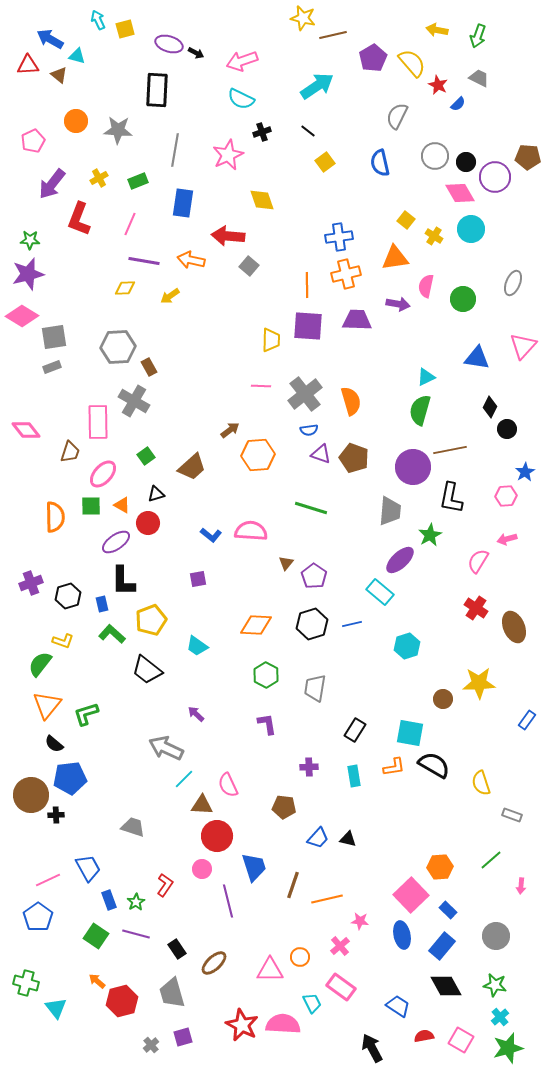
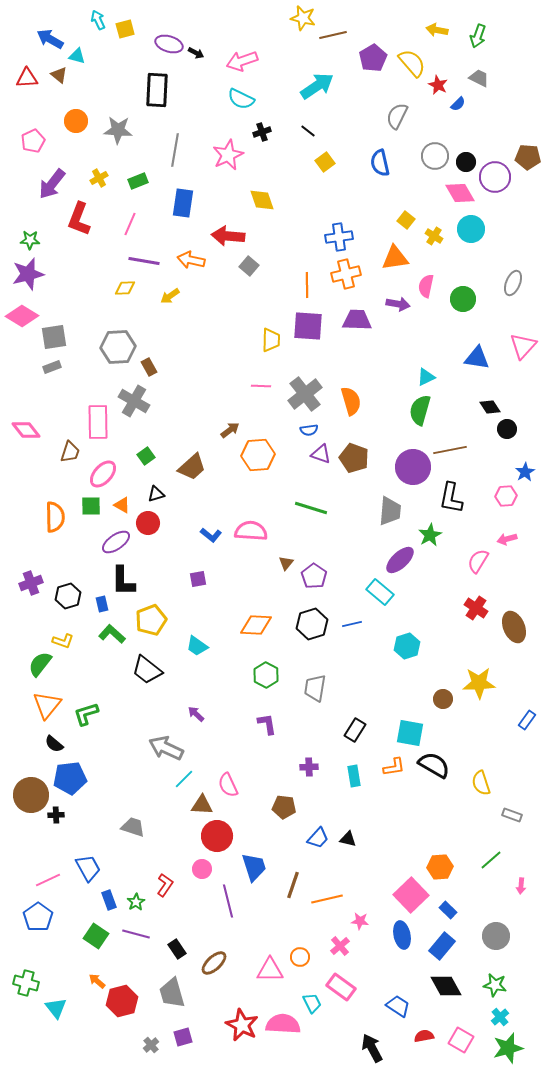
red triangle at (28, 65): moved 1 px left, 13 px down
black diamond at (490, 407): rotated 60 degrees counterclockwise
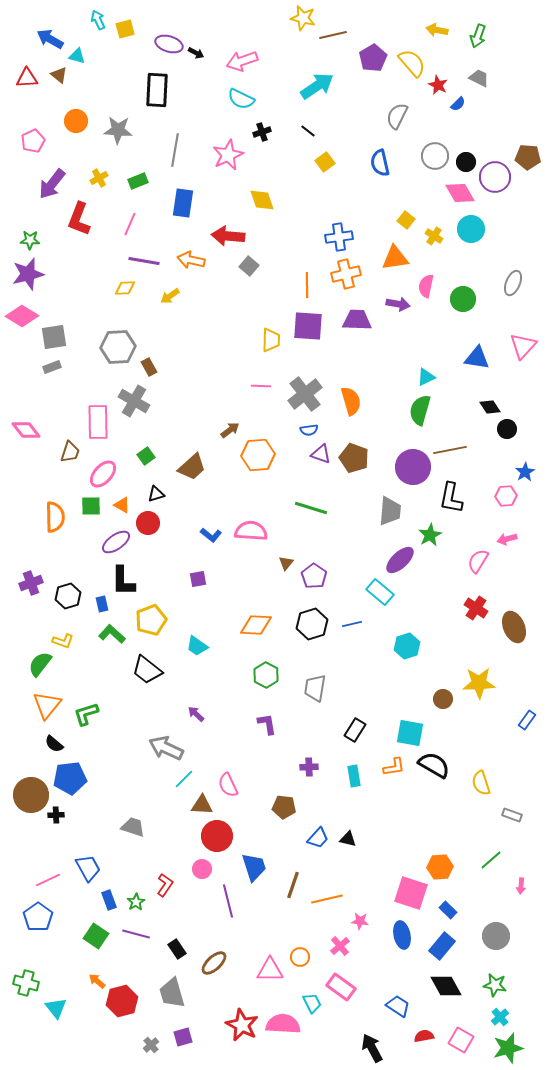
pink square at (411, 895): moved 2 px up; rotated 28 degrees counterclockwise
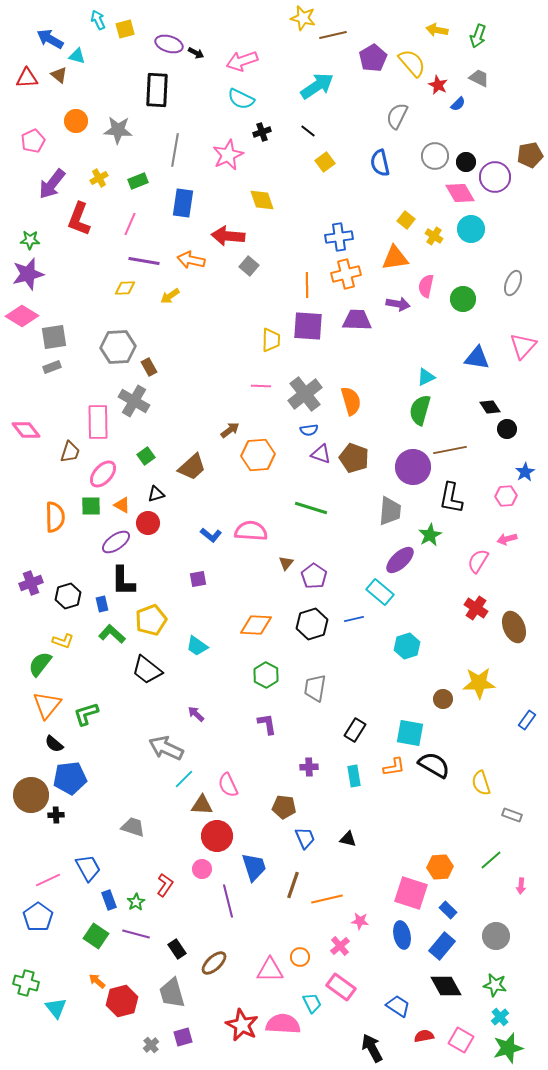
brown pentagon at (528, 157): moved 2 px right, 2 px up; rotated 15 degrees counterclockwise
blue line at (352, 624): moved 2 px right, 5 px up
blue trapezoid at (318, 838): moved 13 px left; rotated 65 degrees counterclockwise
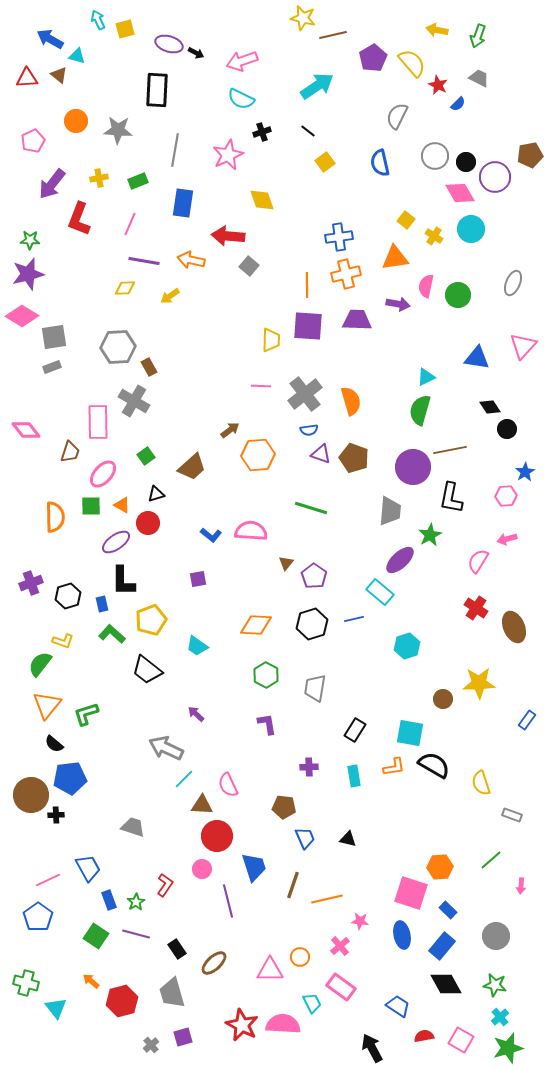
yellow cross at (99, 178): rotated 18 degrees clockwise
green circle at (463, 299): moved 5 px left, 4 px up
orange arrow at (97, 981): moved 6 px left
black diamond at (446, 986): moved 2 px up
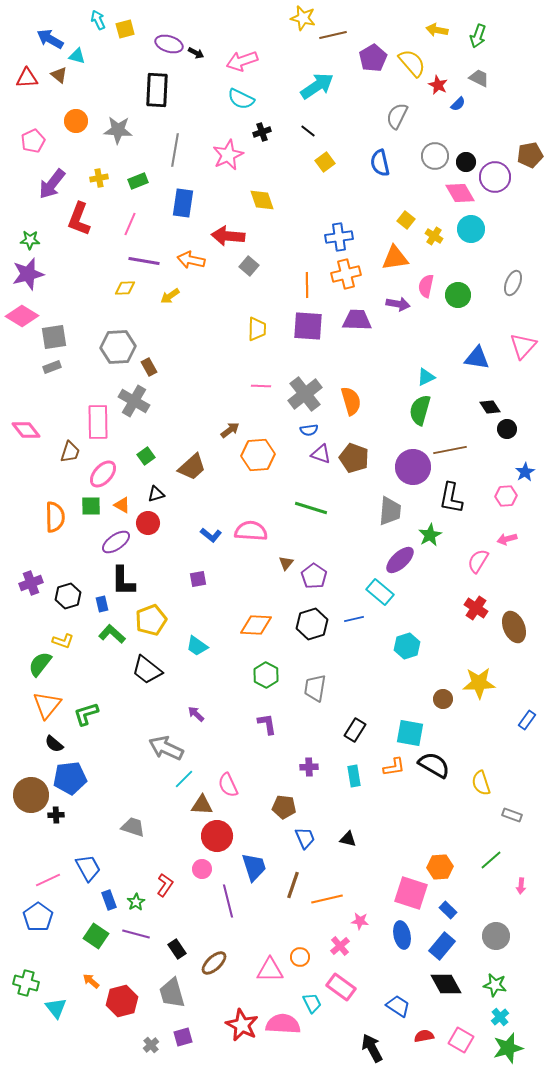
yellow trapezoid at (271, 340): moved 14 px left, 11 px up
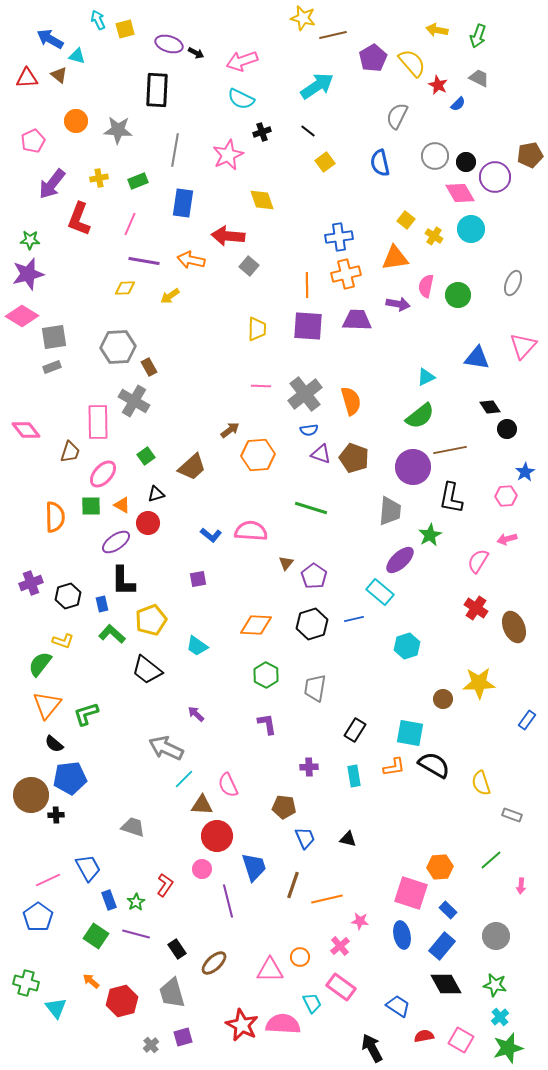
green semicircle at (420, 410): moved 6 px down; rotated 144 degrees counterclockwise
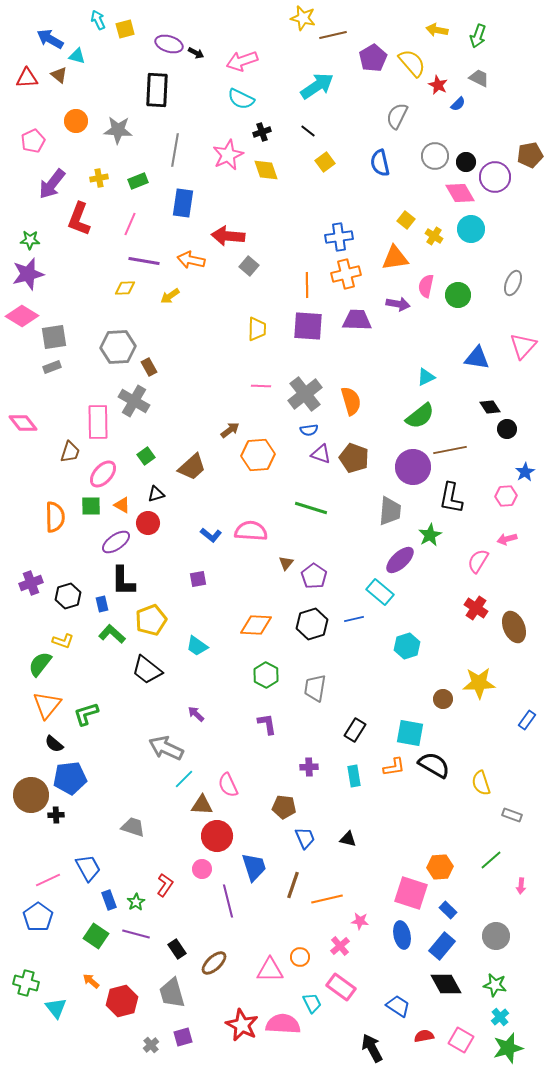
yellow diamond at (262, 200): moved 4 px right, 30 px up
pink diamond at (26, 430): moved 3 px left, 7 px up
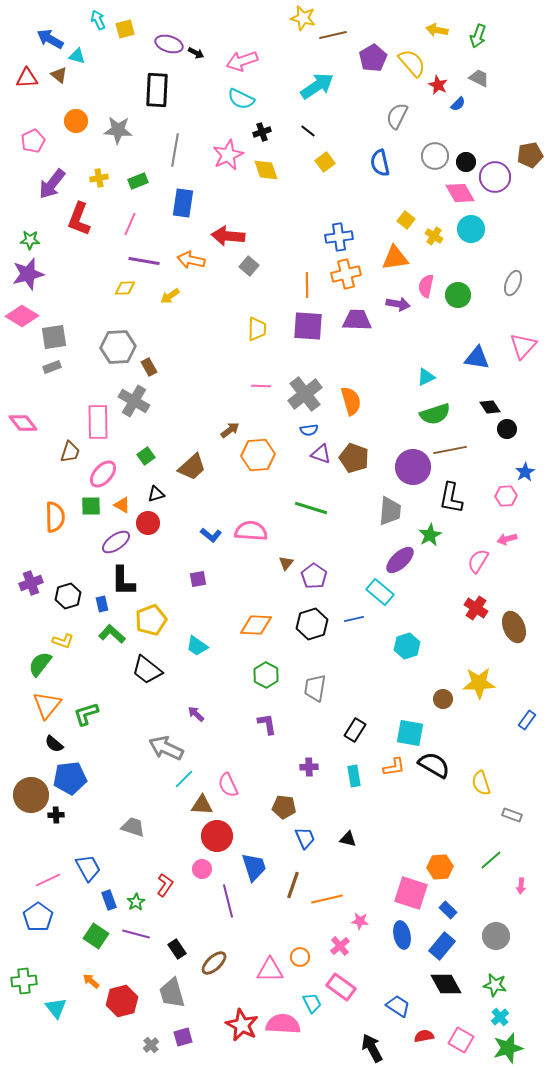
green semicircle at (420, 416): moved 15 px right, 2 px up; rotated 20 degrees clockwise
green cross at (26, 983): moved 2 px left, 2 px up; rotated 20 degrees counterclockwise
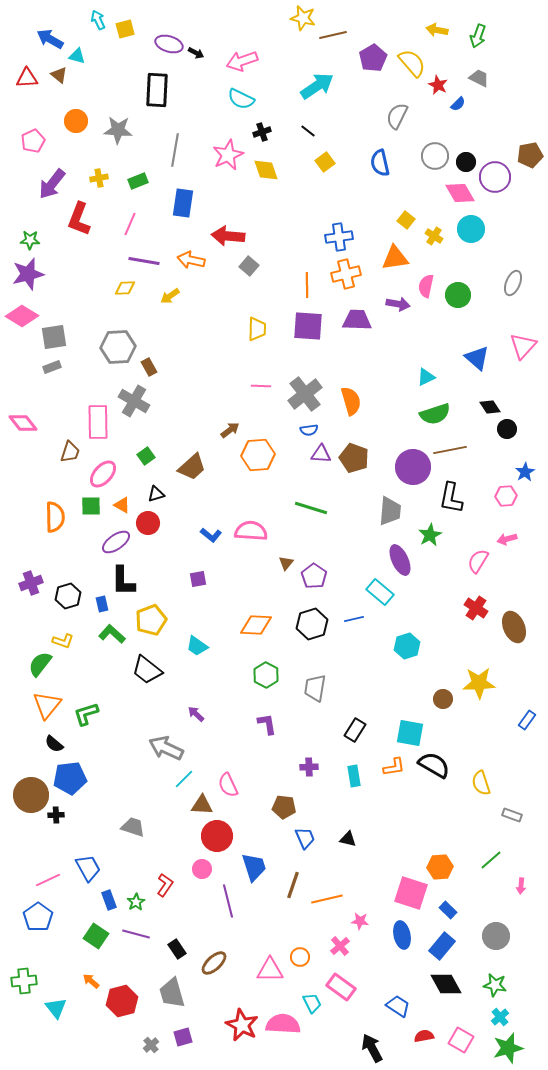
blue triangle at (477, 358): rotated 32 degrees clockwise
purple triangle at (321, 454): rotated 15 degrees counterclockwise
purple ellipse at (400, 560): rotated 72 degrees counterclockwise
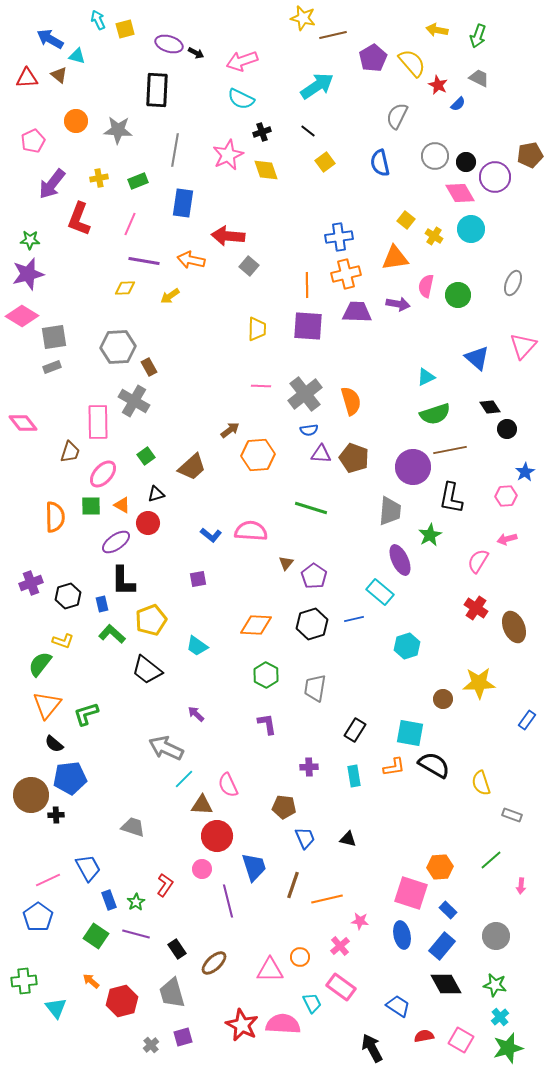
purple trapezoid at (357, 320): moved 8 px up
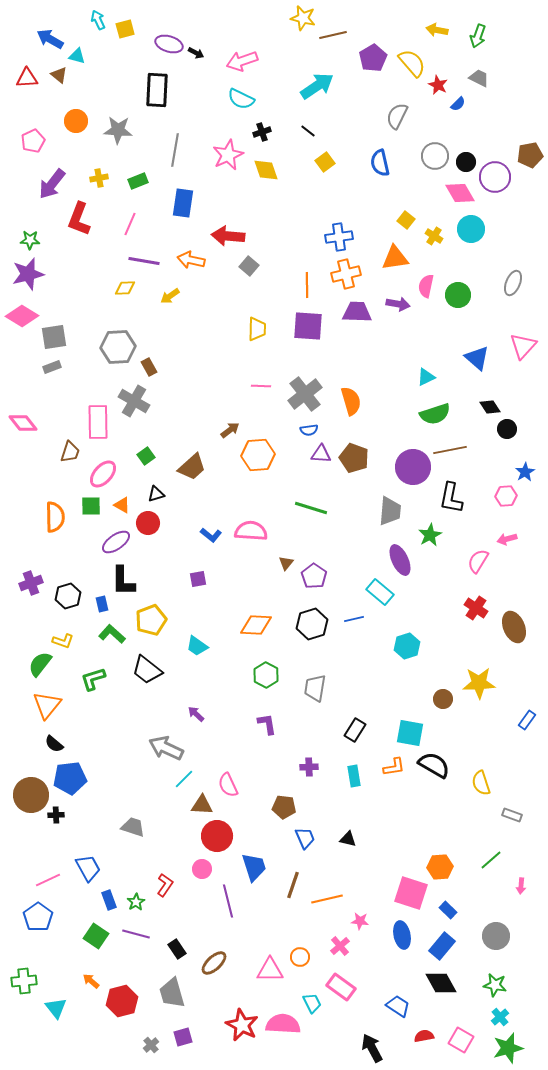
green L-shape at (86, 714): moved 7 px right, 35 px up
black diamond at (446, 984): moved 5 px left, 1 px up
